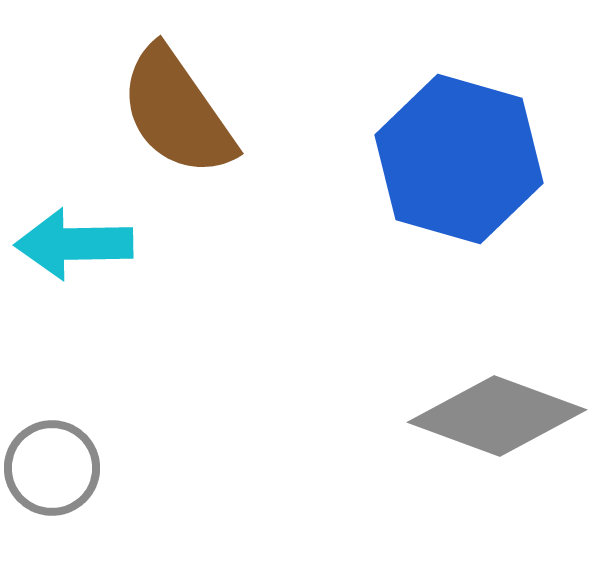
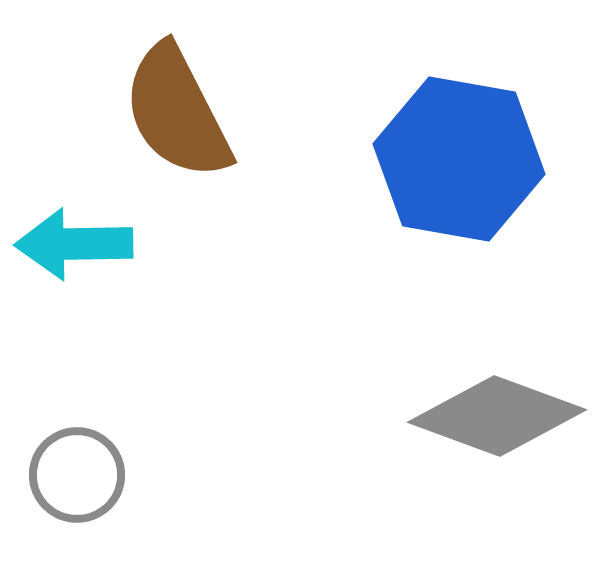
brown semicircle: rotated 8 degrees clockwise
blue hexagon: rotated 6 degrees counterclockwise
gray circle: moved 25 px right, 7 px down
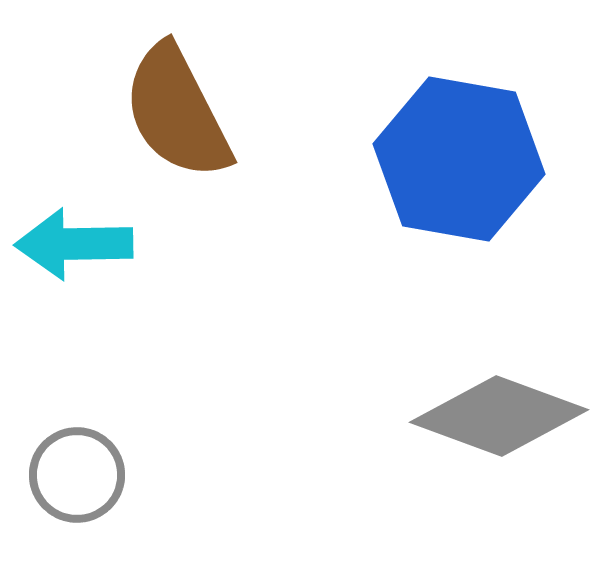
gray diamond: moved 2 px right
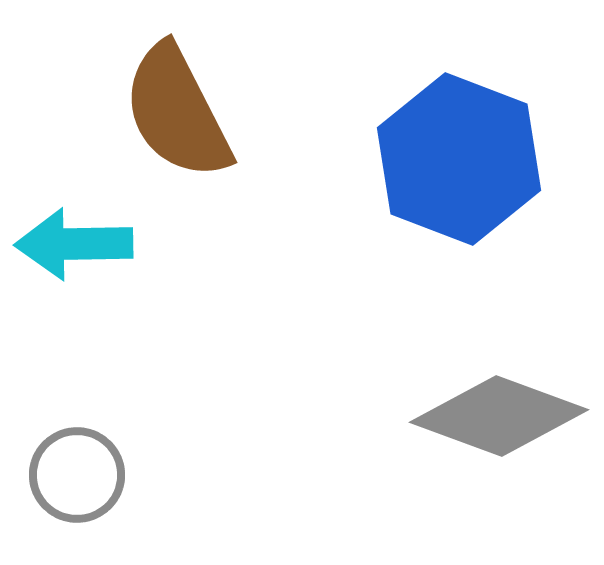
blue hexagon: rotated 11 degrees clockwise
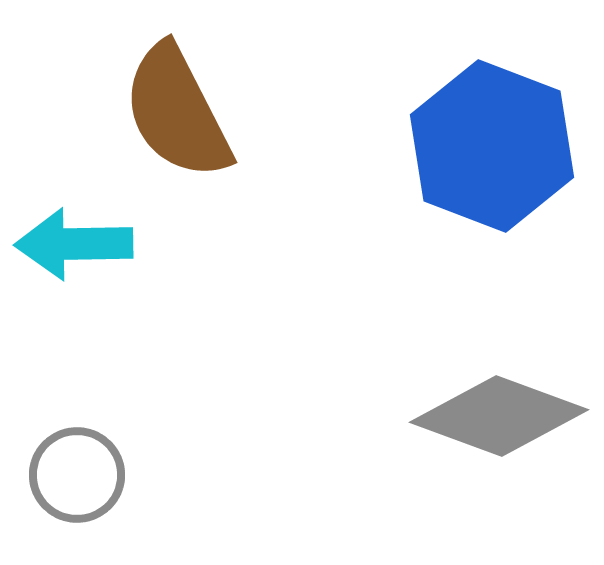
blue hexagon: moved 33 px right, 13 px up
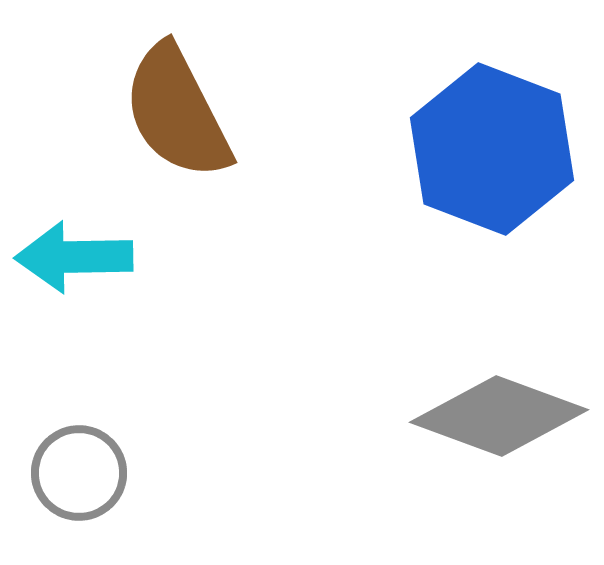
blue hexagon: moved 3 px down
cyan arrow: moved 13 px down
gray circle: moved 2 px right, 2 px up
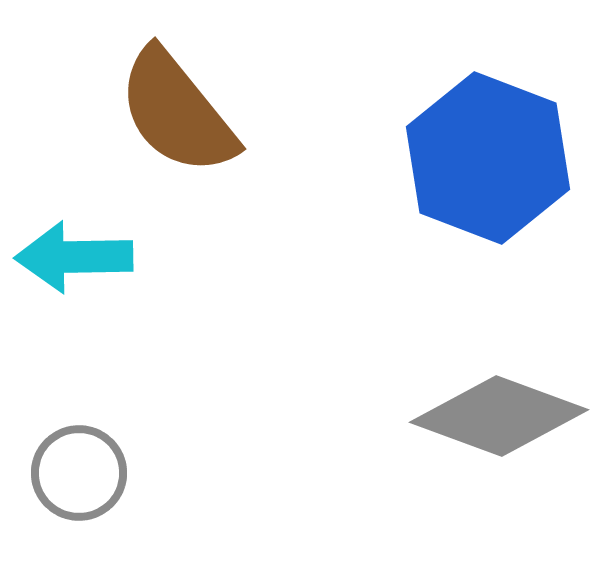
brown semicircle: rotated 12 degrees counterclockwise
blue hexagon: moved 4 px left, 9 px down
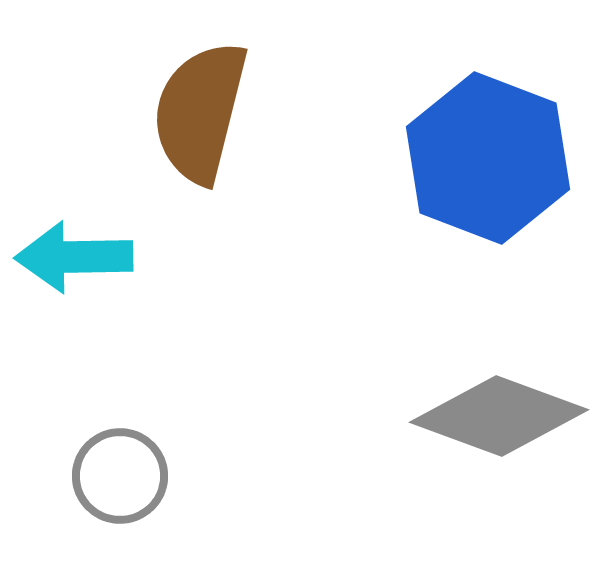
brown semicircle: moved 23 px right; rotated 53 degrees clockwise
gray circle: moved 41 px right, 3 px down
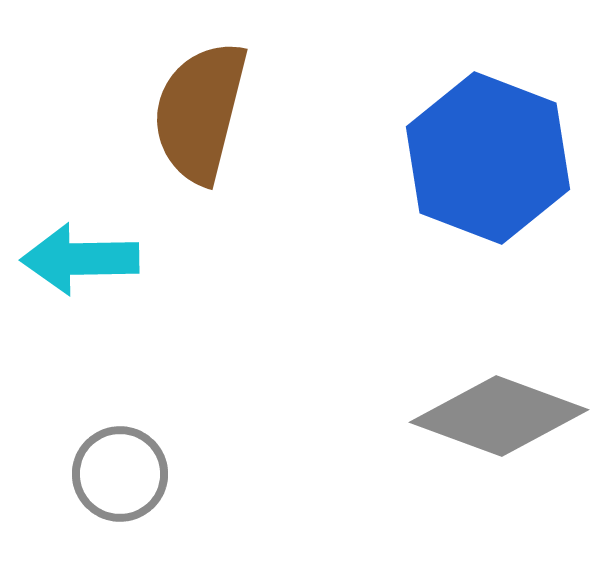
cyan arrow: moved 6 px right, 2 px down
gray circle: moved 2 px up
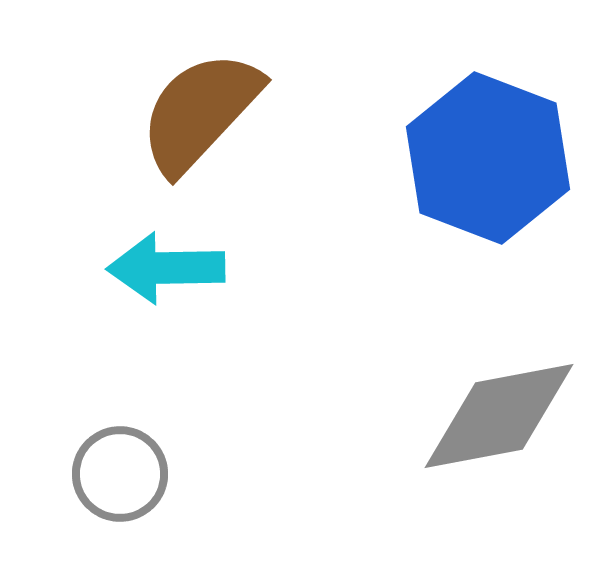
brown semicircle: rotated 29 degrees clockwise
cyan arrow: moved 86 px right, 9 px down
gray diamond: rotated 31 degrees counterclockwise
